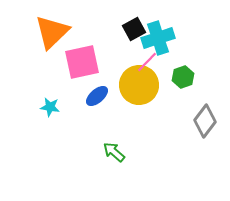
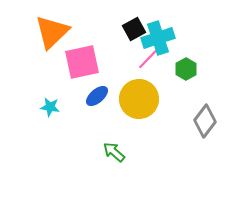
pink line: moved 1 px right, 3 px up
green hexagon: moved 3 px right, 8 px up; rotated 10 degrees counterclockwise
yellow circle: moved 14 px down
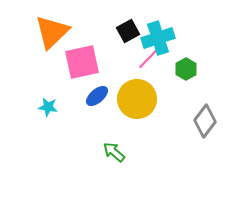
black square: moved 6 px left, 2 px down
yellow circle: moved 2 px left
cyan star: moved 2 px left
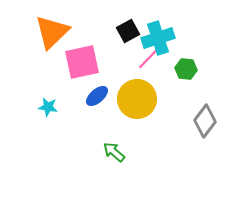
green hexagon: rotated 25 degrees counterclockwise
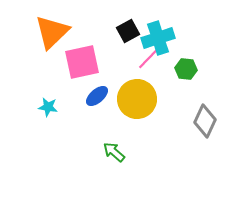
gray diamond: rotated 12 degrees counterclockwise
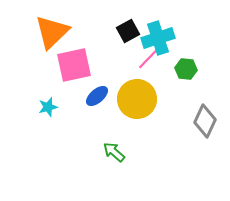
pink square: moved 8 px left, 3 px down
cyan star: rotated 24 degrees counterclockwise
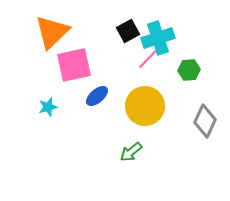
green hexagon: moved 3 px right, 1 px down; rotated 10 degrees counterclockwise
yellow circle: moved 8 px right, 7 px down
green arrow: moved 17 px right; rotated 80 degrees counterclockwise
